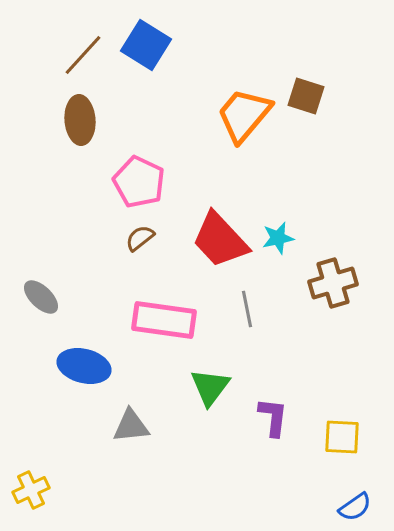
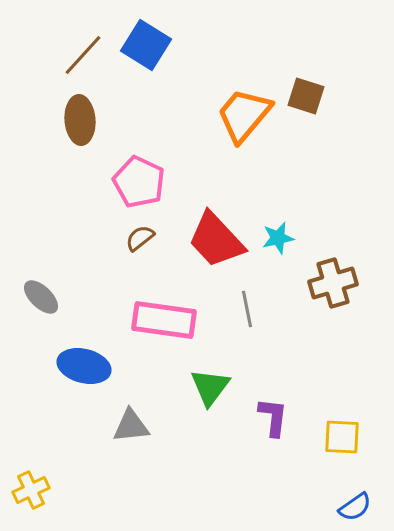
red trapezoid: moved 4 px left
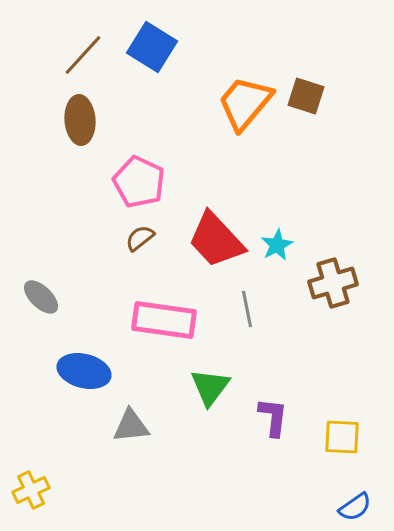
blue square: moved 6 px right, 2 px down
orange trapezoid: moved 1 px right, 12 px up
cyan star: moved 1 px left, 7 px down; rotated 16 degrees counterclockwise
blue ellipse: moved 5 px down
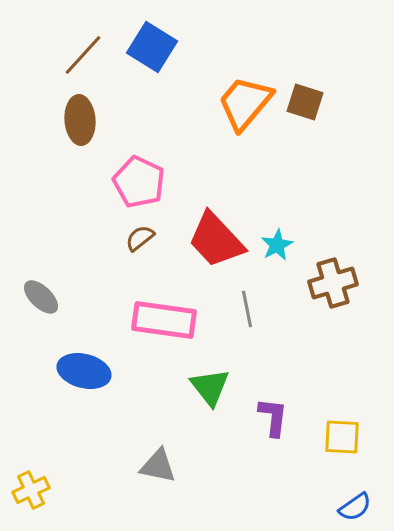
brown square: moved 1 px left, 6 px down
green triangle: rotated 15 degrees counterclockwise
gray triangle: moved 27 px right, 40 px down; rotated 18 degrees clockwise
